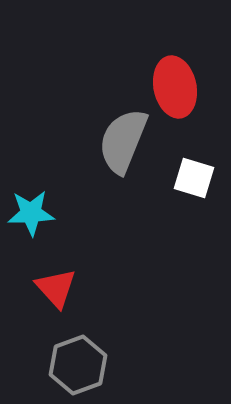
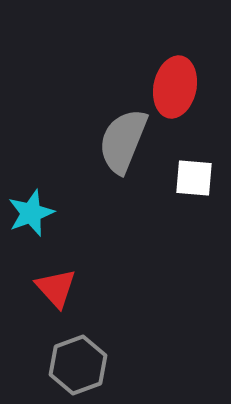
red ellipse: rotated 24 degrees clockwise
white square: rotated 12 degrees counterclockwise
cyan star: rotated 18 degrees counterclockwise
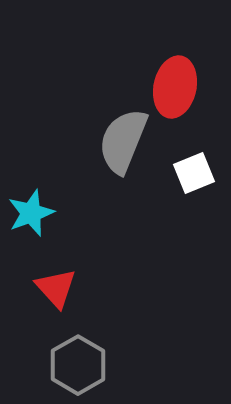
white square: moved 5 px up; rotated 27 degrees counterclockwise
gray hexagon: rotated 10 degrees counterclockwise
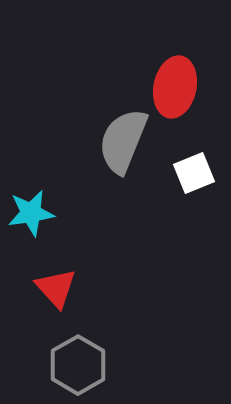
cyan star: rotated 12 degrees clockwise
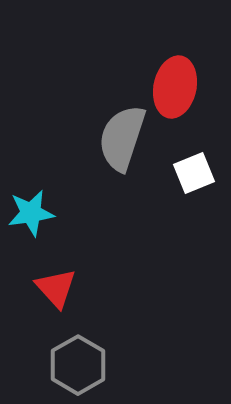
gray semicircle: moved 1 px left, 3 px up; rotated 4 degrees counterclockwise
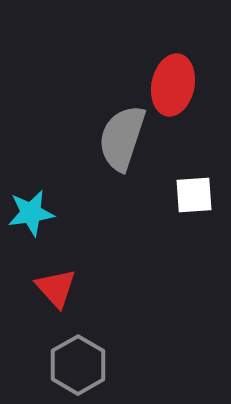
red ellipse: moved 2 px left, 2 px up
white square: moved 22 px down; rotated 18 degrees clockwise
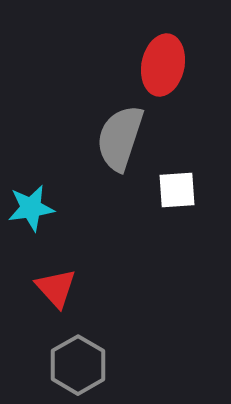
red ellipse: moved 10 px left, 20 px up
gray semicircle: moved 2 px left
white square: moved 17 px left, 5 px up
cyan star: moved 5 px up
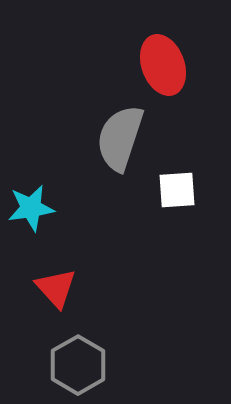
red ellipse: rotated 32 degrees counterclockwise
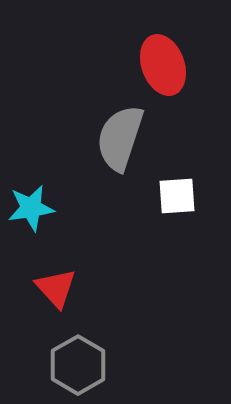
white square: moved 6 px down
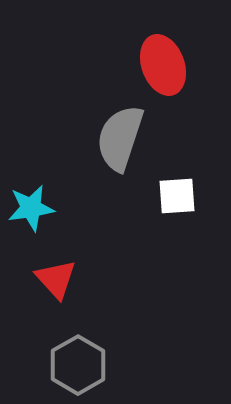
red triangle: moved 9 px up
